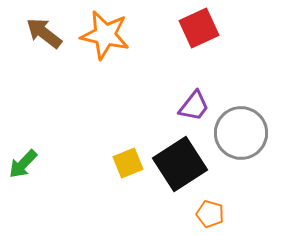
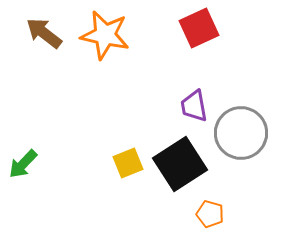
purple trapezoid: rotated 132 degrees clockwise
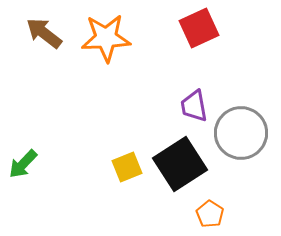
orange star: moved 1 px right, 3 px down; rotated 15 degrees counterclockwise
yellow square: moved 1 px left, 4 px down
orange pentagon: rotated 16 degrees clockwise
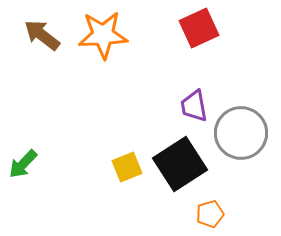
brown arrow: moved 2 px left, 2 px down
orange star: moved 3 px left, 3 px up
orange pentagon: rotated 24 degrees clockwise
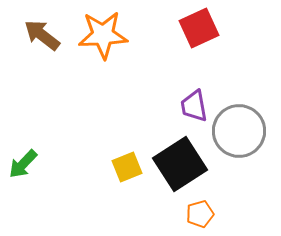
gray circle: moved 2 px left, 2 px up
orange pentagon: moved 10 px left
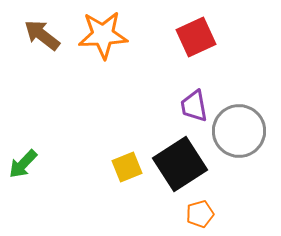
red square: moved 3 px left, 9 px down
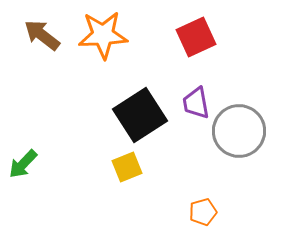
purple trapezoid: moved 2 px right, 3 px up
black square: moved 40 px left, 49 px up
orange pentagon: moved 3 px right, 2 px up
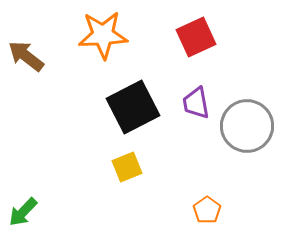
brown arrow: moved 16 px left, 21 px down
black square: moved 7 px left, 8 px up; rotated 6 degrees clockwise
gray circle: moved 8 px right, 5 px up
green arrow: moved 48 px down
orange pentagon: moved 4 px right, 2 px up; rotated 20 degrees counterclockwise
